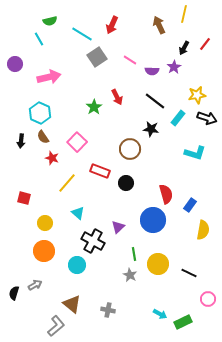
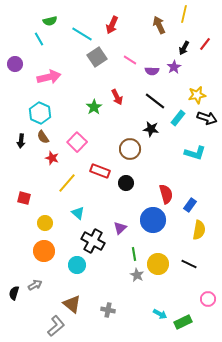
purple triangle at (118, 227): moved 2 px right, 1 px down
yellow semicircle at (203, 230): moved 4 px left
black line at (189, 273): moved 9 px up
gray star at (130, 275): moved 7 px right
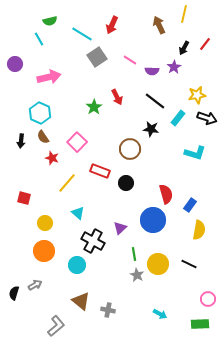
brown triangle at (72, 304): moved 9 px right, 3 px up
green rectangle at (183, 322): moved 17 px right, 2 px down; rotated 24 degrees clockwise
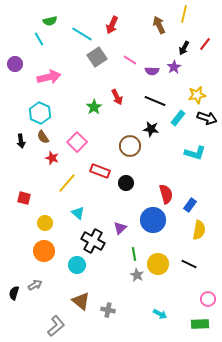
black line at (155, 101): rotated 15 degrees counterclockwise
black arrow at (21, 141): rotated 16 degrees counterclockwise
brown circle at (130, 149): moved 3 px up
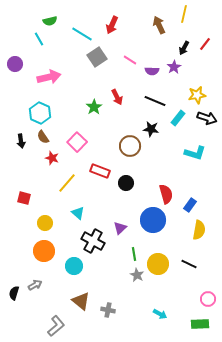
cyan circle at (77, 265): moved 3 px left, 1 px down
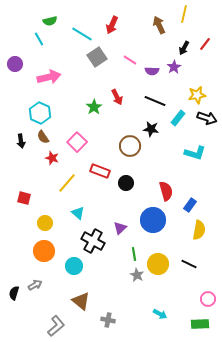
red semicircle at (166, 194): moved 3 px up
gray cross at (108, 310): moved 10 px down
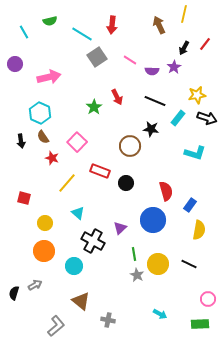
red arrow at (112, 25): rotated 18 degrees counterclockwise
cyan line at (39, 39): moved 15 px left, 7 px up
